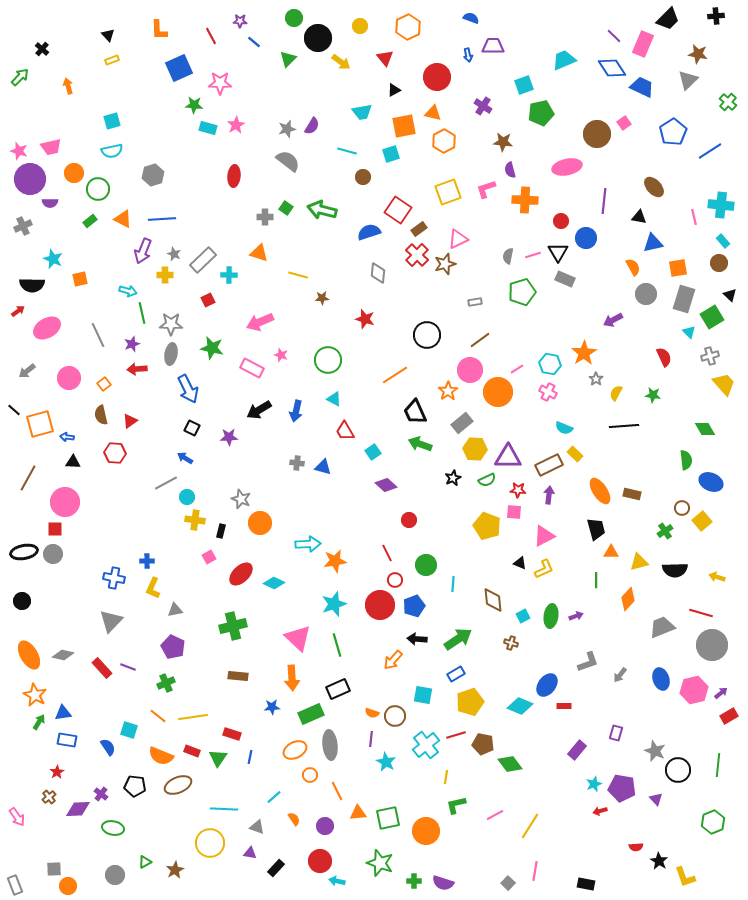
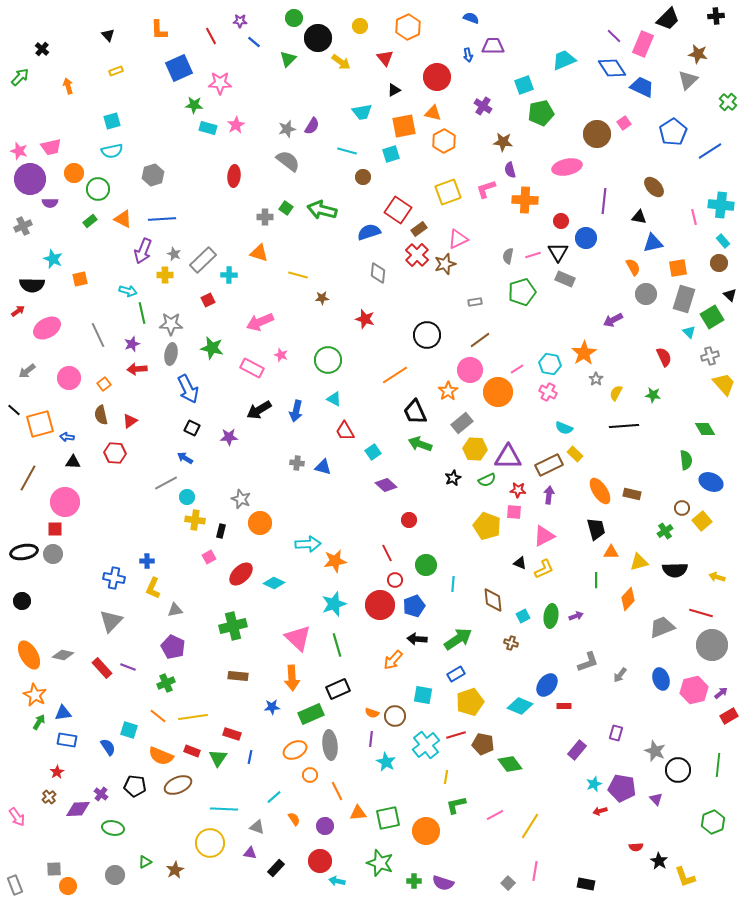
yellow rectangle at (112, 60): moved 4 px right, 11 px down
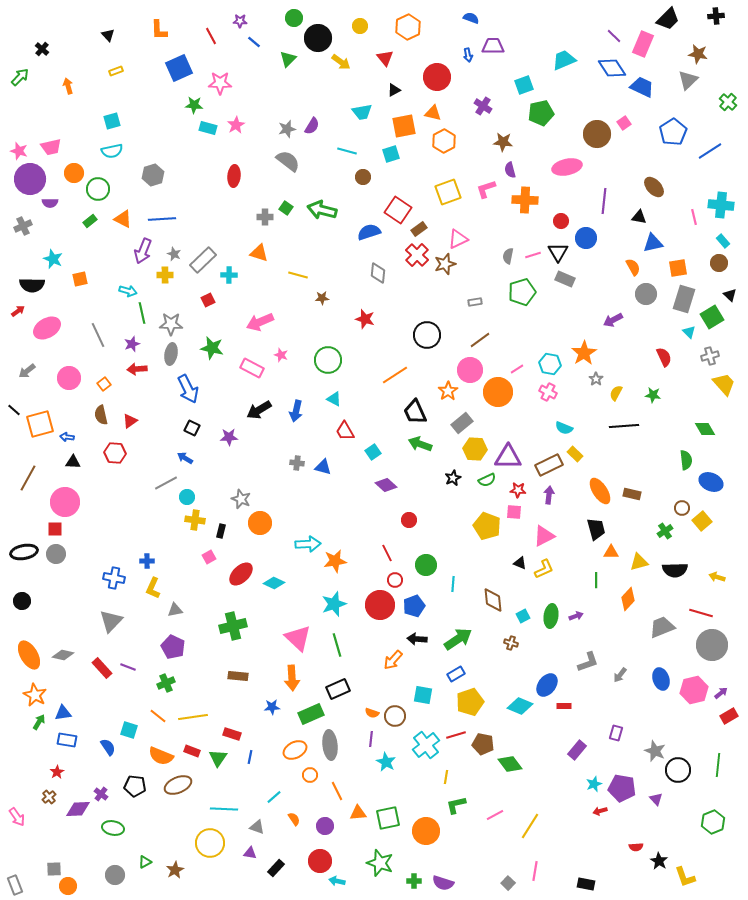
gray circle at (53, 554): moved 3 px right
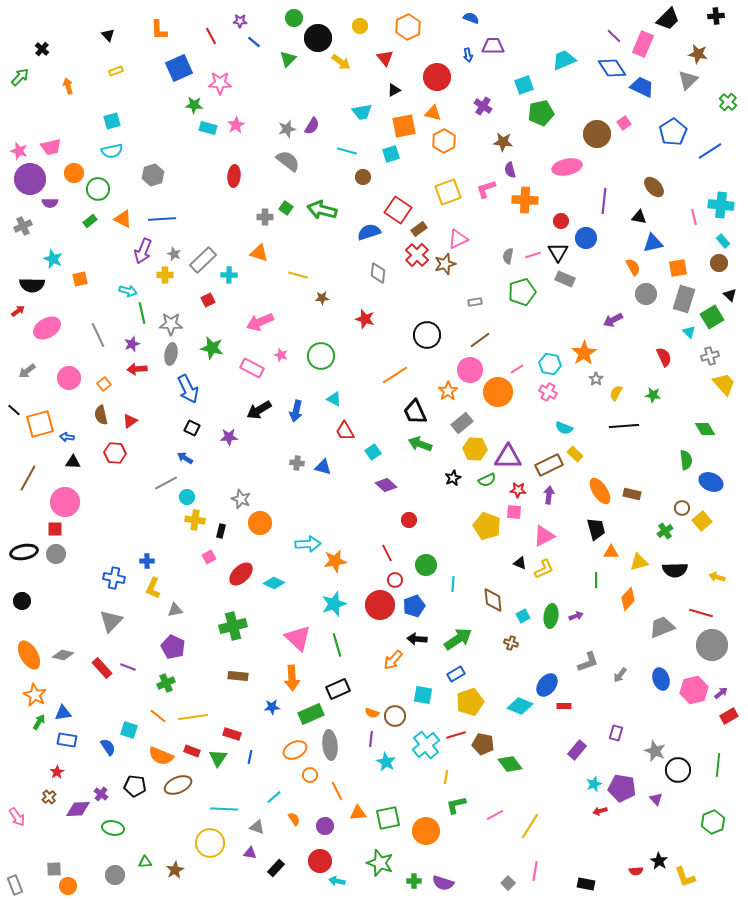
green circle at (328, 360): moved 7 px left, 4 px up
red semicircle at (636, 847): moved 24 px down
green triangle at (145, 862): rotated 24 degrees clockwise
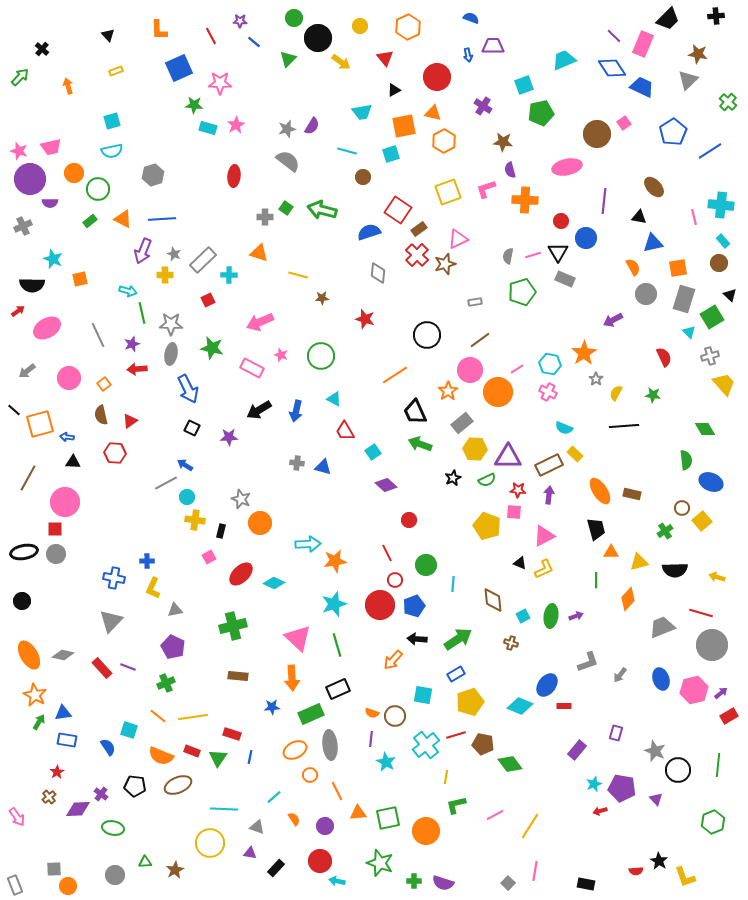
blue arrow at (185, 458): moved 7 px down
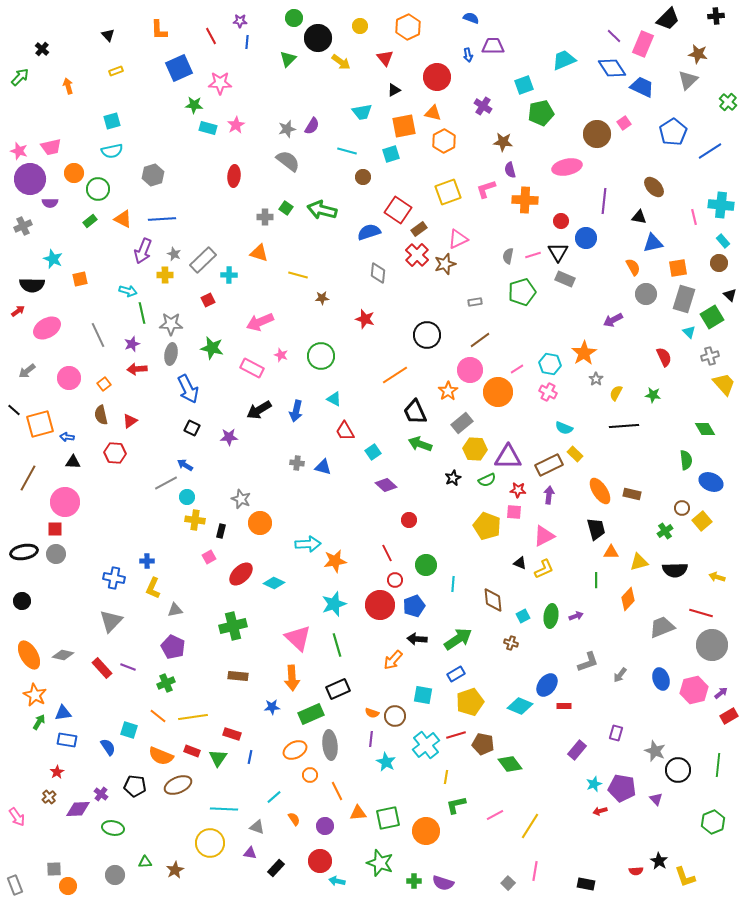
blue line at (254, 42): moved 7 px left; rotated 56 degrees clockwise
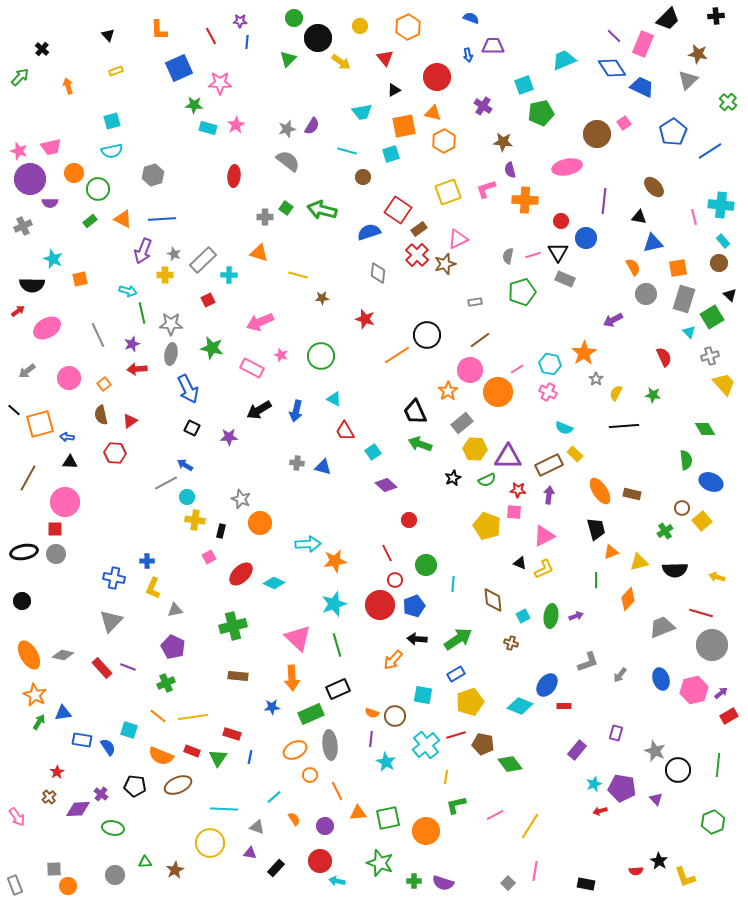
orange line at (395, 375): moved 2 px right, 20 px up
black triangle at (73, 462): moved 3 px left
orange triangle at (611, 552): rotated 21 degrees counterclockwise
blue rectangle at (67, 740): moved 15 px right
